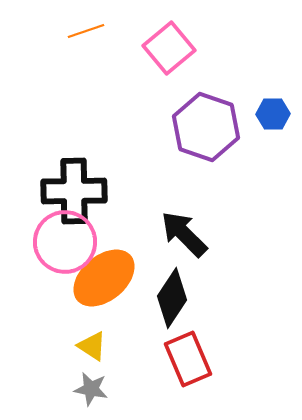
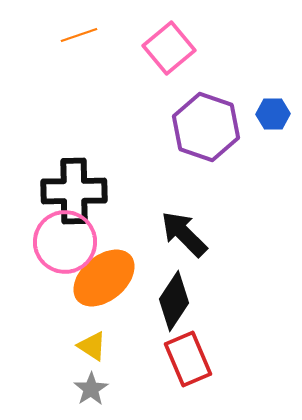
orange line: moved 7 px left, 4 px down
black diamond: moved 2 px right, 3 px down
gray star: rotated 28 degrees clockwise
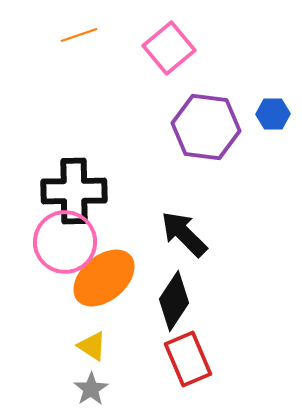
purple hexagon: rotated 12 degrees counterclockwise
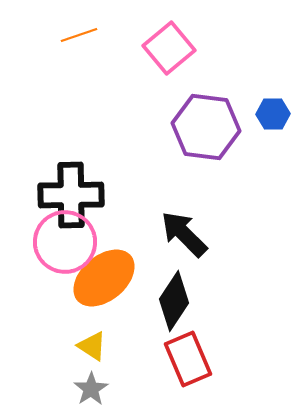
black cross: moved 3 px left, 4 px down
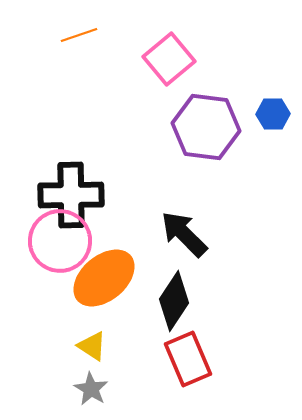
pink square: moved 11 px down
pink circle: moved 5 px left, 1 px up
gray star: rotated 8 degrees counterclockwise
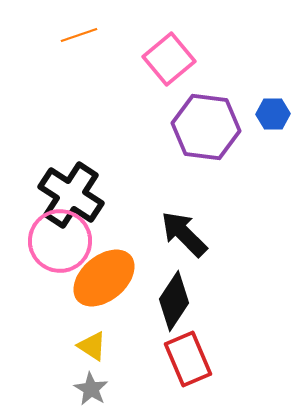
black cross: rotated 34 degrees clockwise
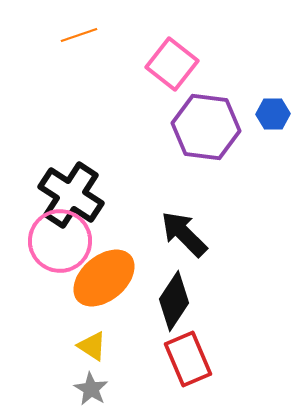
pink square: moved 3 px right, 5 px down; rotated 12 degrees counterclockwise
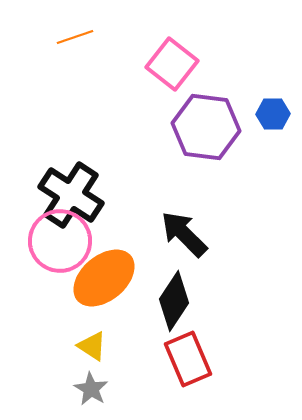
orange line: moved 4 px left, 2 px down
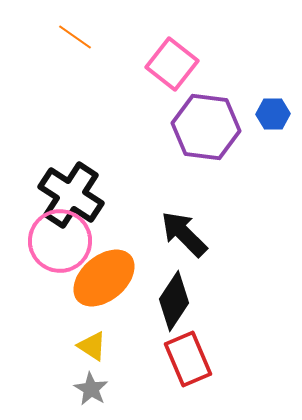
orange line: rotated 54 degrees clockwise
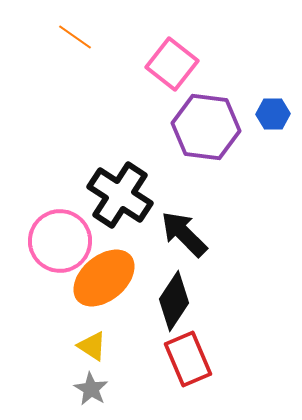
black cross: moved 49 px right
